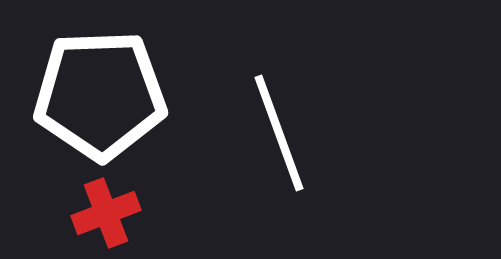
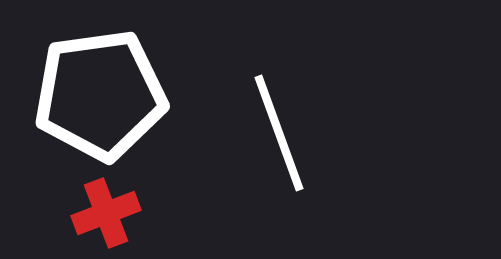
white pentagon: rotated 6 degrees counterclockwise
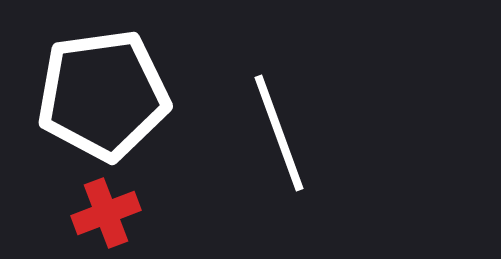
white pentagon: moved 3 px right
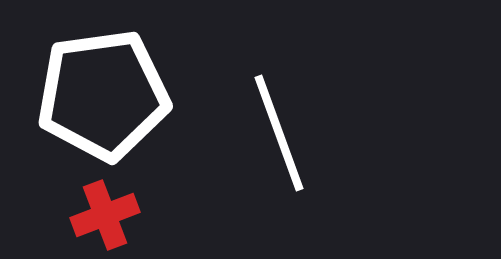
red cross: moved 1 px left, 2 px down
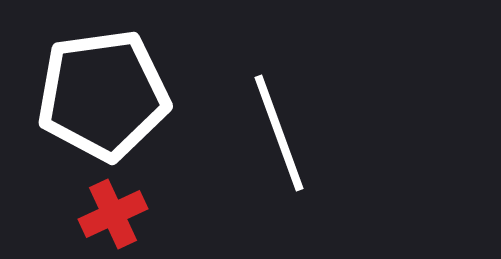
red cross: moved 8 px right, 1 px up; rotated 4 degrees counterclockwise
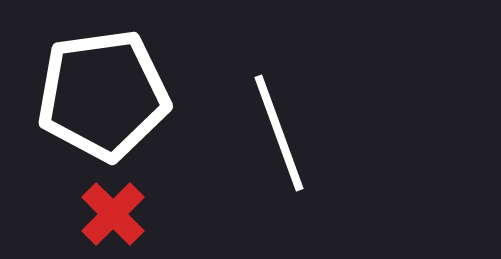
red cross: rotated 20 degrees counterclockwise
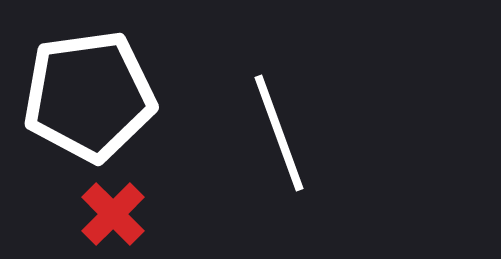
white pentagon: moved 14 px left, 1 px down
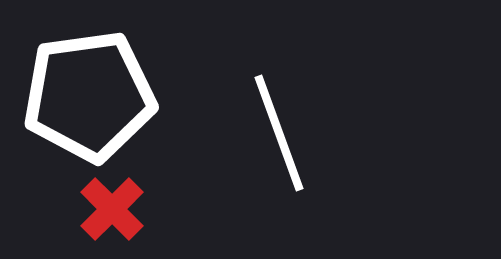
red cross: moved 1 px left, 5 px up
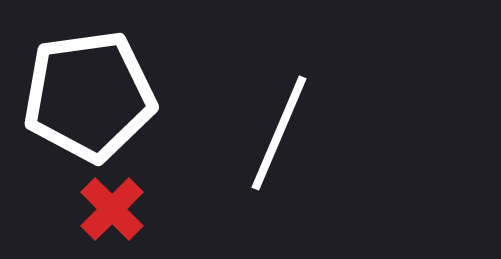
white line: rotated 43 degrees clockwise
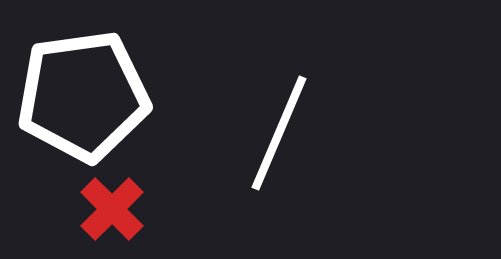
white pentagon: moved 6 px left
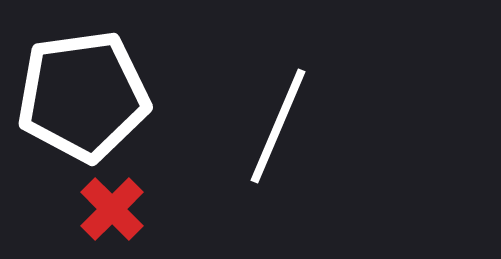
white line: moved 1 px left, 7 px up
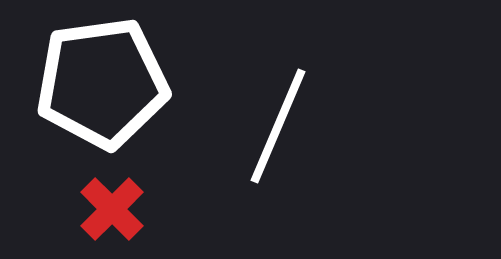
white pentagon: moved 19 px right, 13 px up
